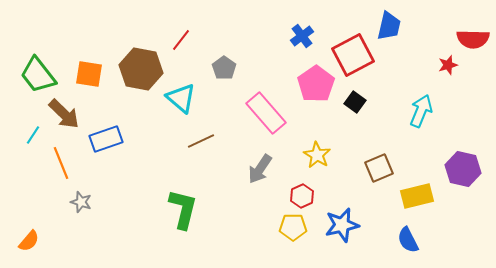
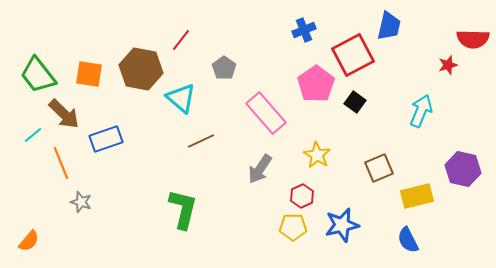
blue cross: moved 2 px right, 6 px up; rotated 15 degrees clockwise
cyan line: rotated 18 degrees clockwise
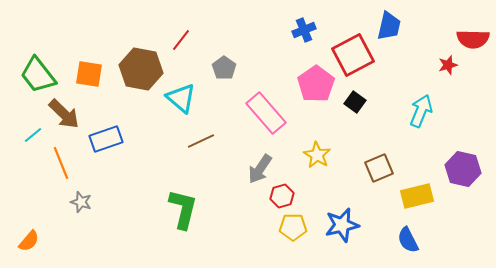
red hexagon: moved 20 px left; rotated 10 degrees clockwise
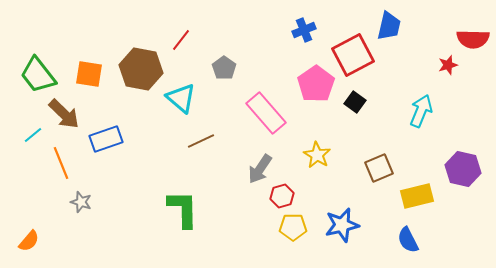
green L-shape: rotated 15 degrees counterclockwise
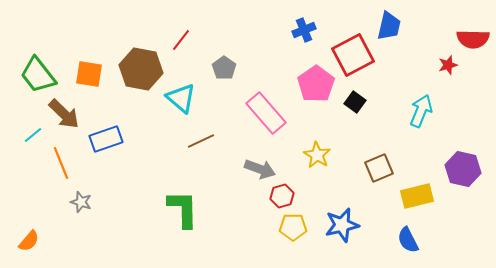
gray arrow: rotated 104 degrees counterclockwise
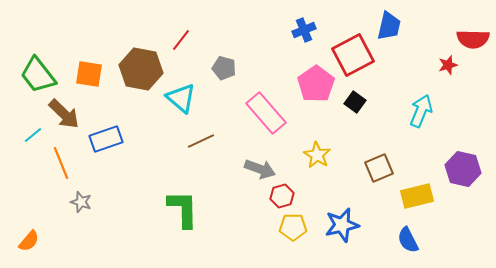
gray pentagon: rotated 20 degrees counterclockwise
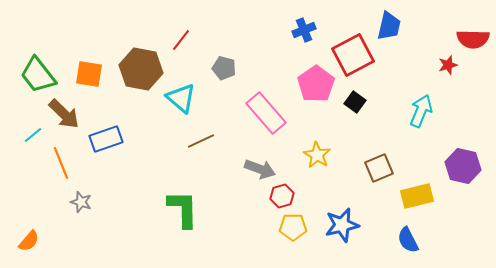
purple hexagon: moved 3 px up
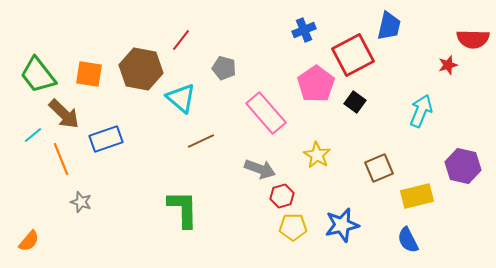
orange line: moved 4 px up
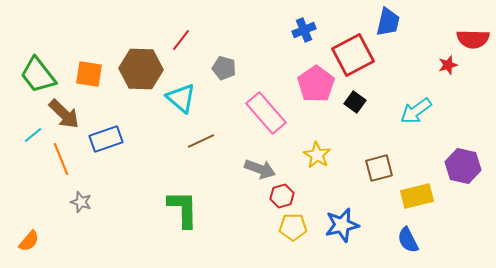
blue trapezoid: moved 1 px left, 4 px up
brown hexagon: rotated 9 degrees counterclockwise
cyan arrow: moved 5 px left; rotated 148 degrees counterclockwise
brown square: rotated 8 degrees clockwise
